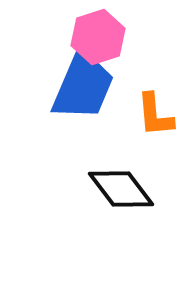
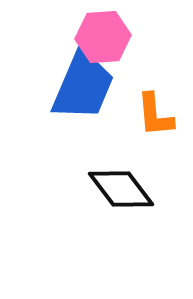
pink hexagon: moved 5 px right; rotated 14 degrees clockwise
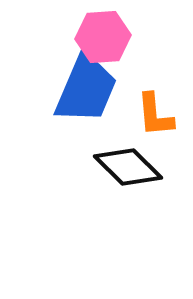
blue trapezoid: moved 3 px right, 3 px down
black diamond: moved 7 px right, 22 px up; rotated 8 degrees counterclockwise
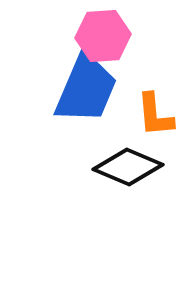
pink hexagon: moved 1 px up
black diamond: rotated 22 degrees counterclockwise
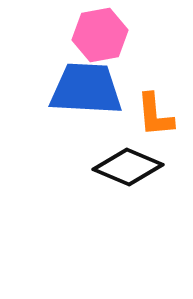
pink hexagon: moved 3 px left, 1 px up; rotated 6 degrees counterclockwise
blue trapezoid: rotated 110 degrees counterclockwise
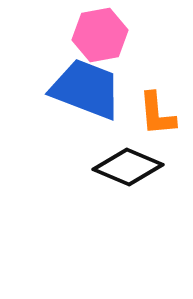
blue trapezoid: rotated 18 degrees clockwise
orange L-shape: moved 2 px right, 1 px up
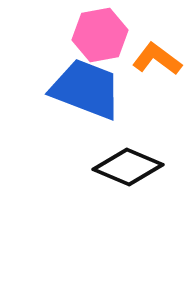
orange L-shape: moved 55 px up; rotated 132 degrees clockwise
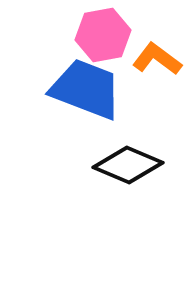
pink hexagon: moved 3 px right
black diamond: moved 2 px up
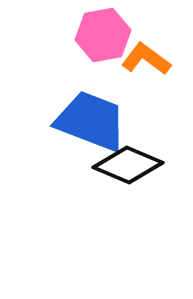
orange L-shape: moved 11 px left
blue trapezoid: moved 5 px right, 32 px down
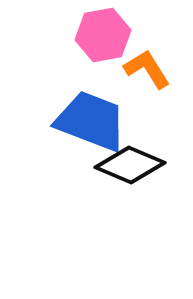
orange L-shape: moved 1 px right, 10 px down; rotated 21 degrees clockwise
black diamond: moved 2 px right
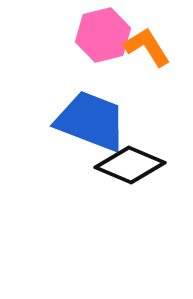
pink hexagon: rotated 4 degrees counterclockwise
orange L-shape: moved 22 px up
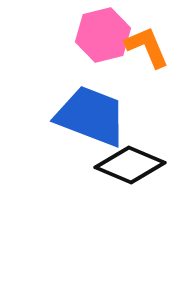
orange L-shape: rotated 9 degrees clockwise
blue trapezoid: moved 5 px up
